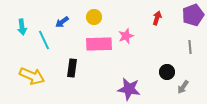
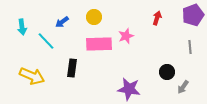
cyan line: moved 2 px right, 1 px down; rotated 18 degrees counterclockwise
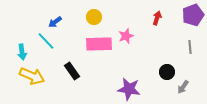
blue arrow: moved 7 px left
cyan arrow: moved 25 px down
black rectangle: moved 3 px down; rotated 42 degrees counterclockwise
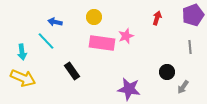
blue arrow: rotated 48 degrees clockwise
pink rectangle: moved 3 px right, 1 px up; rotated 10 degrees clockwise
yellow arrow: moved 9 px left, 2 px down
